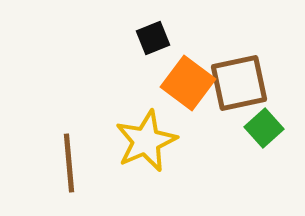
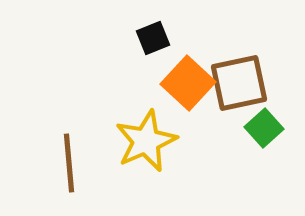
orange square: rotated 6 degrees clockwise
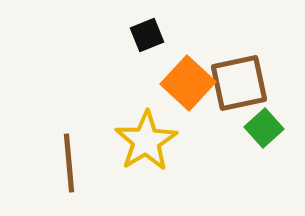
black square: moved 6 px left, 3 px up
yellow star: rotated 8 degrees counterclockwise
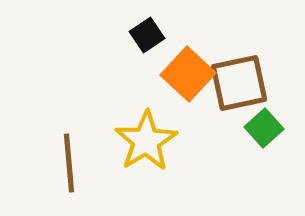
black square: rotated 12 degrees counterclockwise
orange square: moved 9 px up
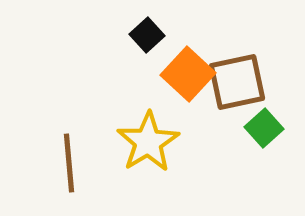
black square: rotated 8 degrees counterclockwise
brown square: moved 2 px left, 1 px up
yellow star: moved 2 px right, 1 px down
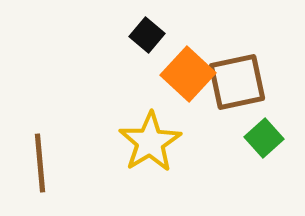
black square: rotated 8 degrees counterclockwise
green square: moved 10 px down
yellow star: moved 2 px right
brown line: moved 29 px left
